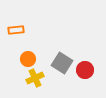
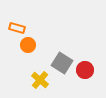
orange rectangle: moved 1 px right, 2 px up; rotated 21 degrees clockwise
orange circle: moved 14 px up
yellow cross: moved 5 px right, 2 px down; rotated 24 degrees counterclockwise
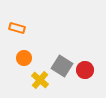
orange circle: moved 4 px left, 13 px down
gray square: moved 3 px down
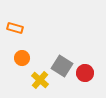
orange rectangle: moved 2 px left
orange circle: moved 2 px left
red circle: moved 3 px down
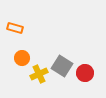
yellow cross: moved 1 px left, 6 px up; rotated 24 degrees clockwise
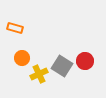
red circle: moved 12 px up
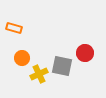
orange rectangle: moved 1 px left
red circle: moved 8 px up
gray square: rotated 20 degrees counterclockwise
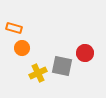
orange circle: moved 10 px up
yellow cross: moved 1 px left, 1 px up
